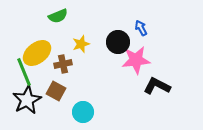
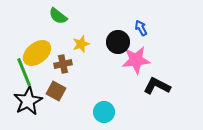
green semicircle: rotated 60 degrees clockwise
black star: moved 1 px right, 1 px down
cyan circle: moved 21 px right
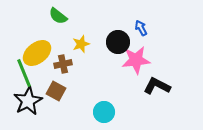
green line: moved 1 px down
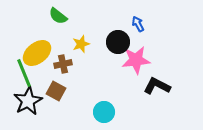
blue arrow: moved 3 px left, 4 px up
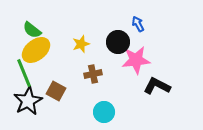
green semicircle: moved 26 px left, 14 px down
yellow ellipse: moved 1 px left, 3 px up
brown cross: moved 30 px right, 10 px down
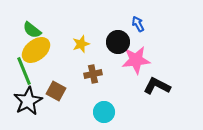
green line: moved 2 px up
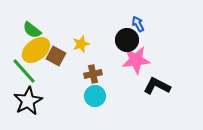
black circle: moved 9 px right, 2 px up
green line: rotated 20 degrees counterclockwise
brown square: moved 35 px up
cyan circle: moved 9 px left, 16 px up
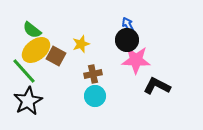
blue arrow: moved 10 px left, 1 px down
pink star: rotated 8 degrees clockwise
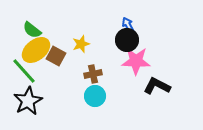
pink star: moved 1 px down
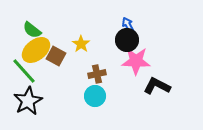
yellow star: rotated 18 degrees counterclockwise
brown cross: moved 4 px right
